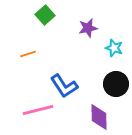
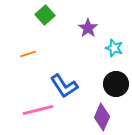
purple star: rotated 24 degrees counterclockwise
purple diamond: moved 3 px right; rotated 24 degrees clockwise
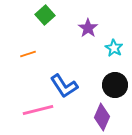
cyan star: rotated 12 degrees clockwise
black circle: moved 1 px left, 1 px down
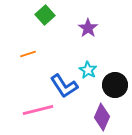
cyan star: moved 26 px left, 22 px down
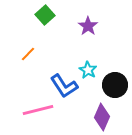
purple star: moved 2 px up
orange line: rotated 28 degrees counterclockwise
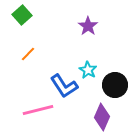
green square: moved 23 px left
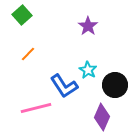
pink line: moved 2 px left, 2 px up
